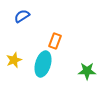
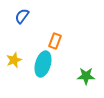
blue semicircle: rotated 21 degrees counterclockwise
green star: moved 1 px left, 5 px down
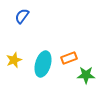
orange rectangle: moved 14 px right, 17 px down; rotated 49 degrees clockwise
green star: moved 1 px up
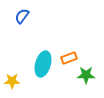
yellow star: moved 2 px left, 21 px down; rotated 21 degrees clockwise
